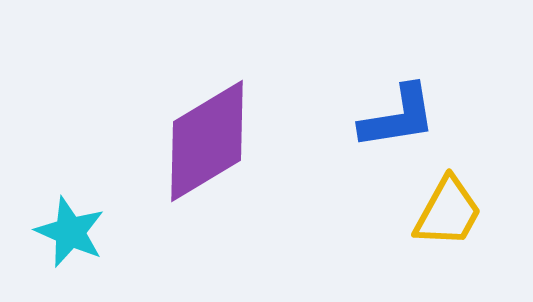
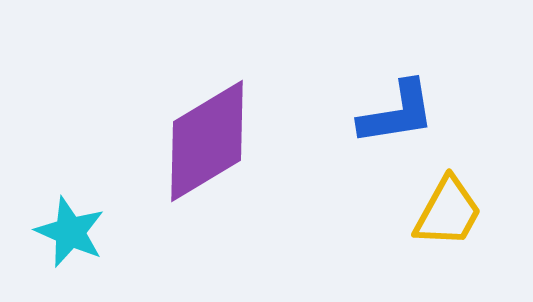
blue L-shape: moved 1 px left, 4 px up
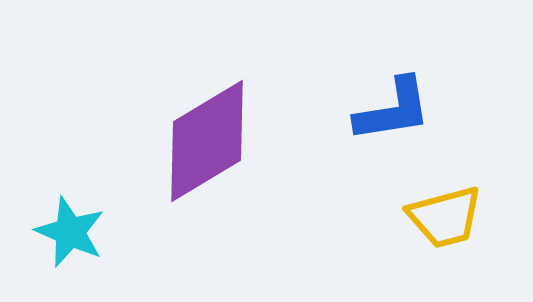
blue L-shape: moved 4 px left, 3 px up
yellow trapezoid: moved 3 px left, 5 px down; rotated 46 degrees clockwise
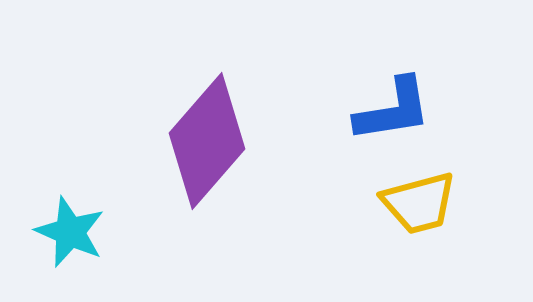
purple diamond: rotated 18 degrees counterclockwise
yellow trapezoid: moved 26 px left, 14 px up
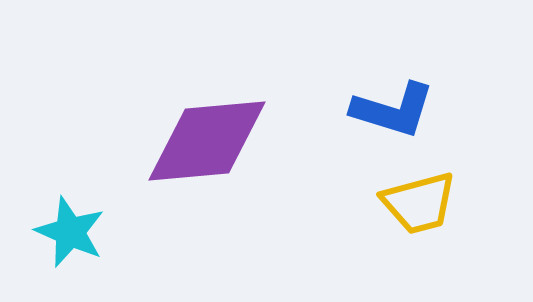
blue L-shape: rotated 26 degrees clockwise
purple diamond: rotated 44 degrees clockwise
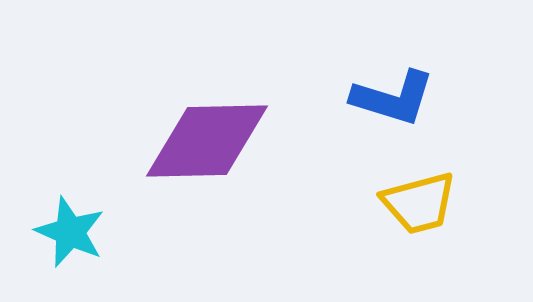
blue L-shape: moved 12 px up
purple diamond: rotated 4 degrees clockwise
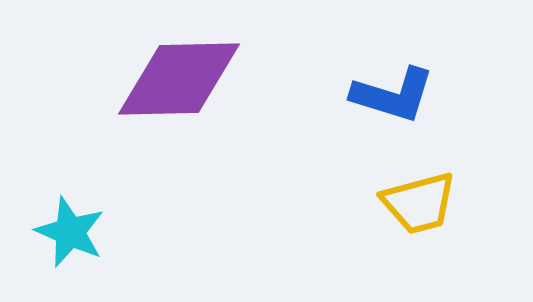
blue L-shape: moved 3 px up
purple diamond: moved 28 px left, 62 px up
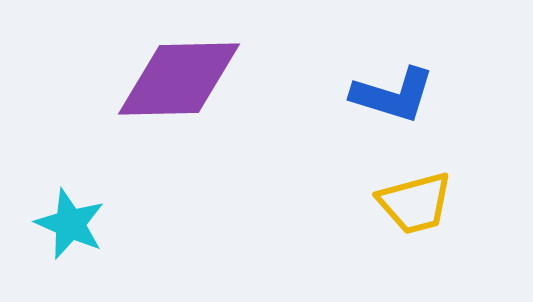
yellow trapezoid: moved 4 px left
cyan star: moved 8 px up
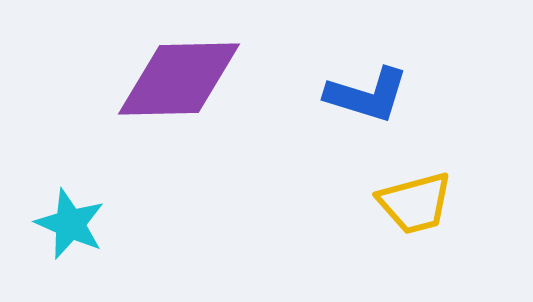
blue L-shape: moved 26 px left
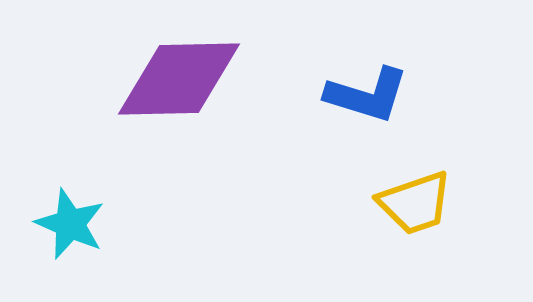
yellow trapezoid: rotated 4 degrees counterclockwise
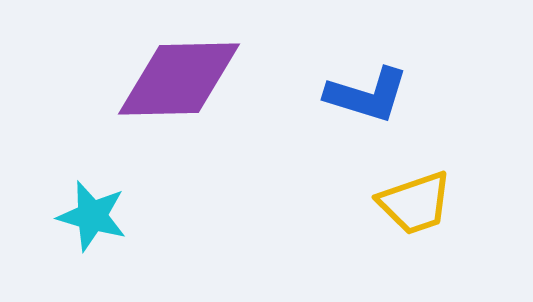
cyan star: moved 22 px right, 8 px up; rotated 8 degrees counterclockwise
